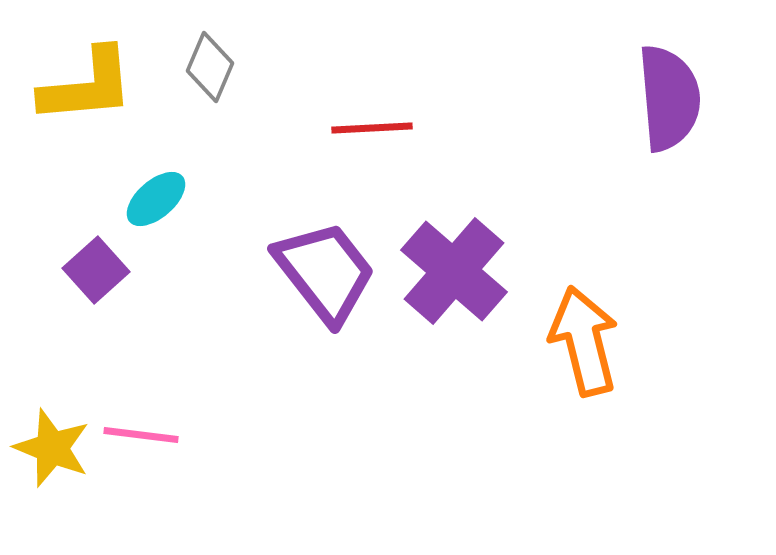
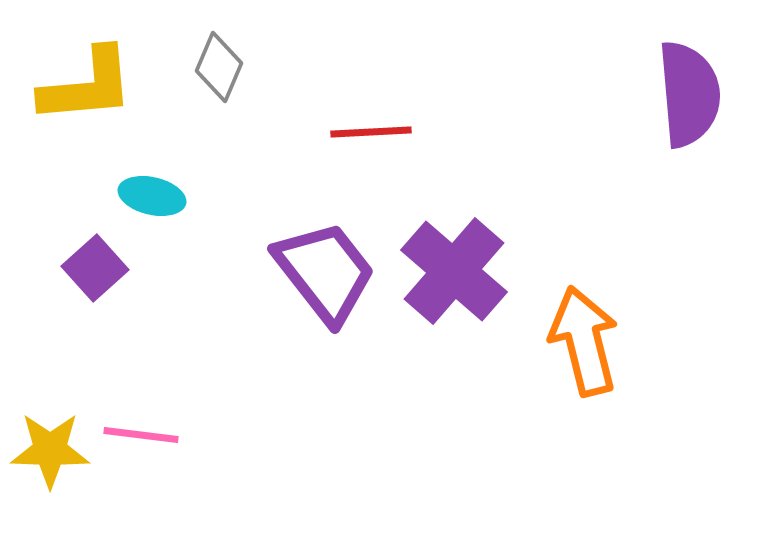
gray diamond: moved 9 px right
purple semicircle: moved 20 px right, 4 px up
red line: moved 1 px left, 4 px down
cyan ellipse: moved 4 px left, 3 px up; rotated 54 degrees clockwise
purple square: moved 1 px left, 2 px up
yellow star: moved 2 px left, 2 px down; rotated 20 degrees counterclockwise
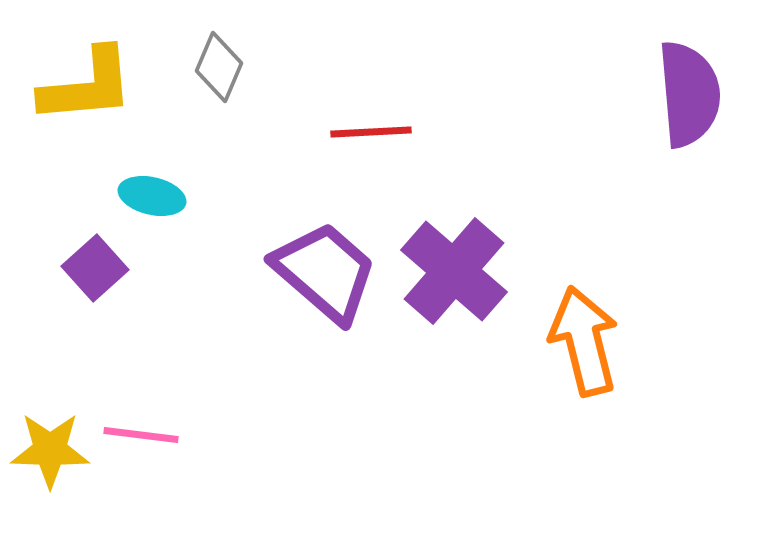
purple trapezoid: rotated 11 degrees counterclockwise
